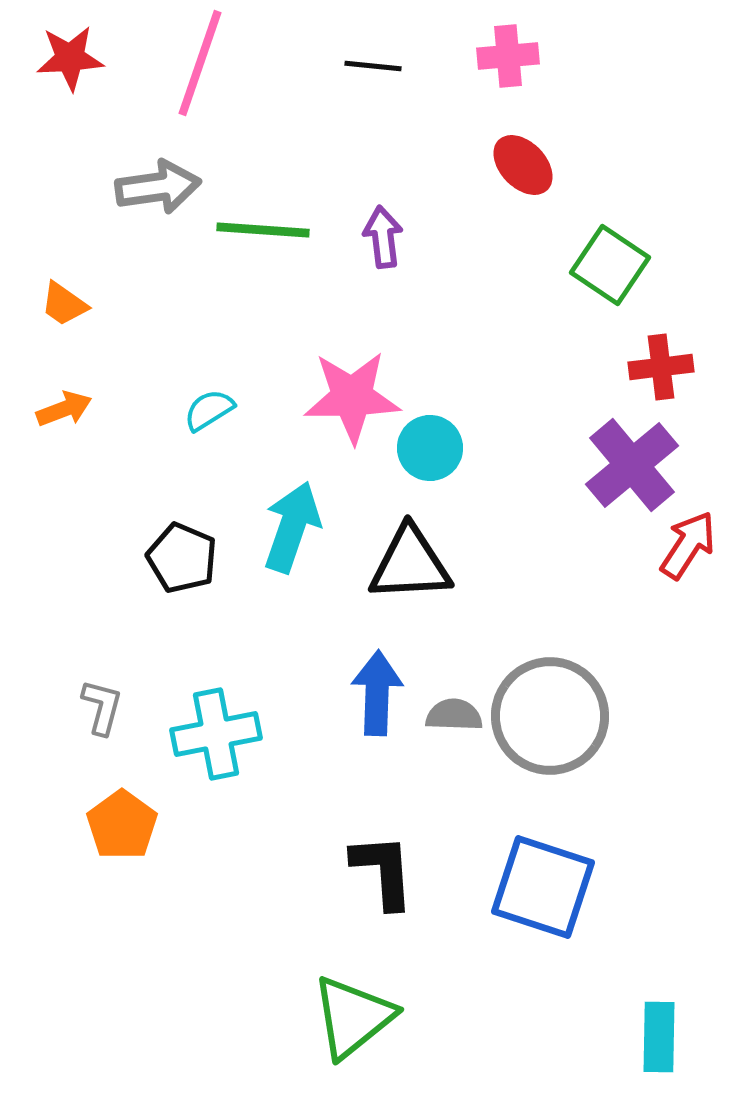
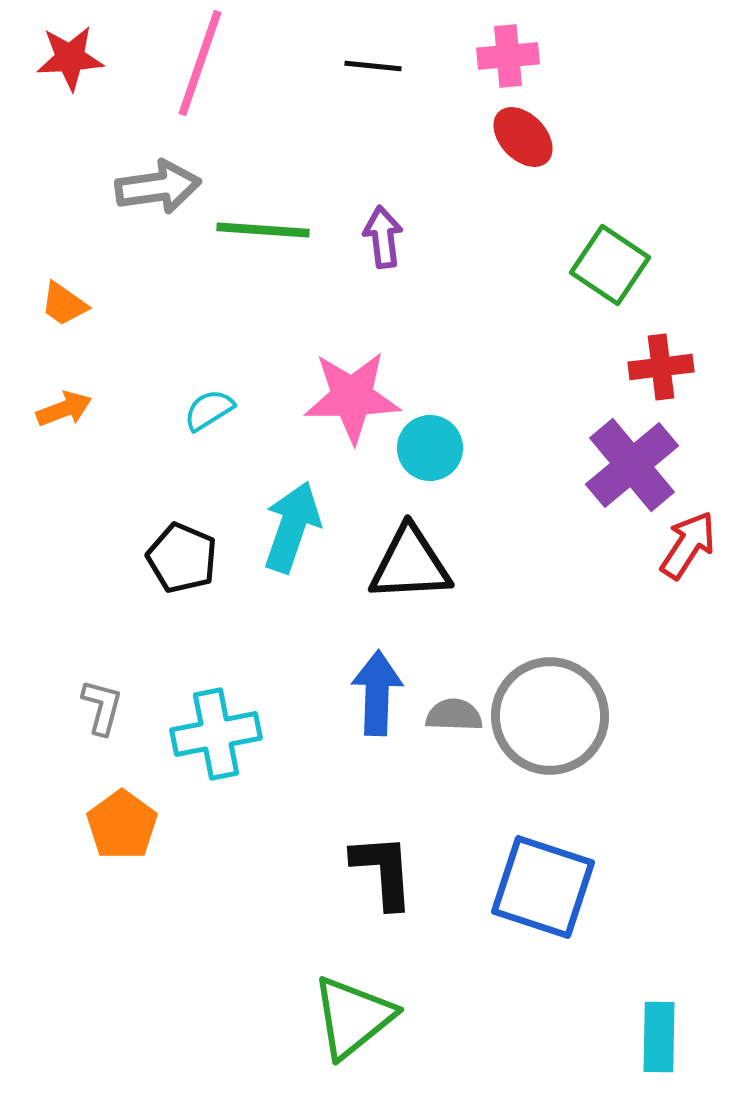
red ellipse: moved 28 px up
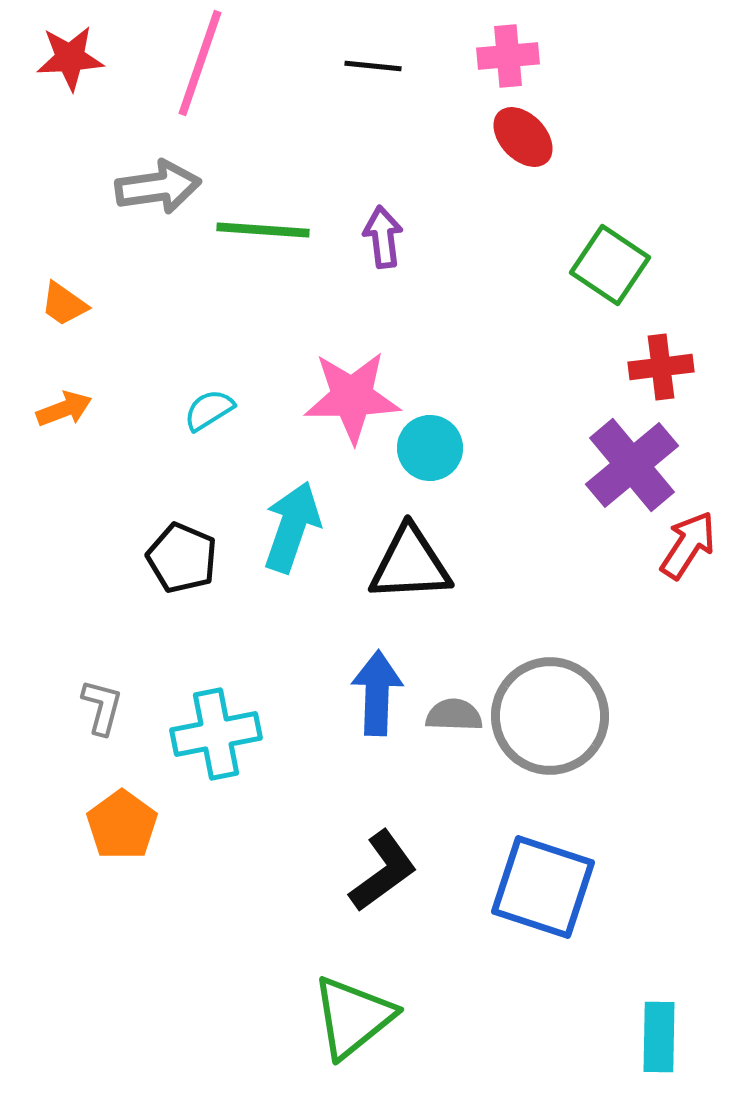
black L-shape: rotated 58 degrees clockwise
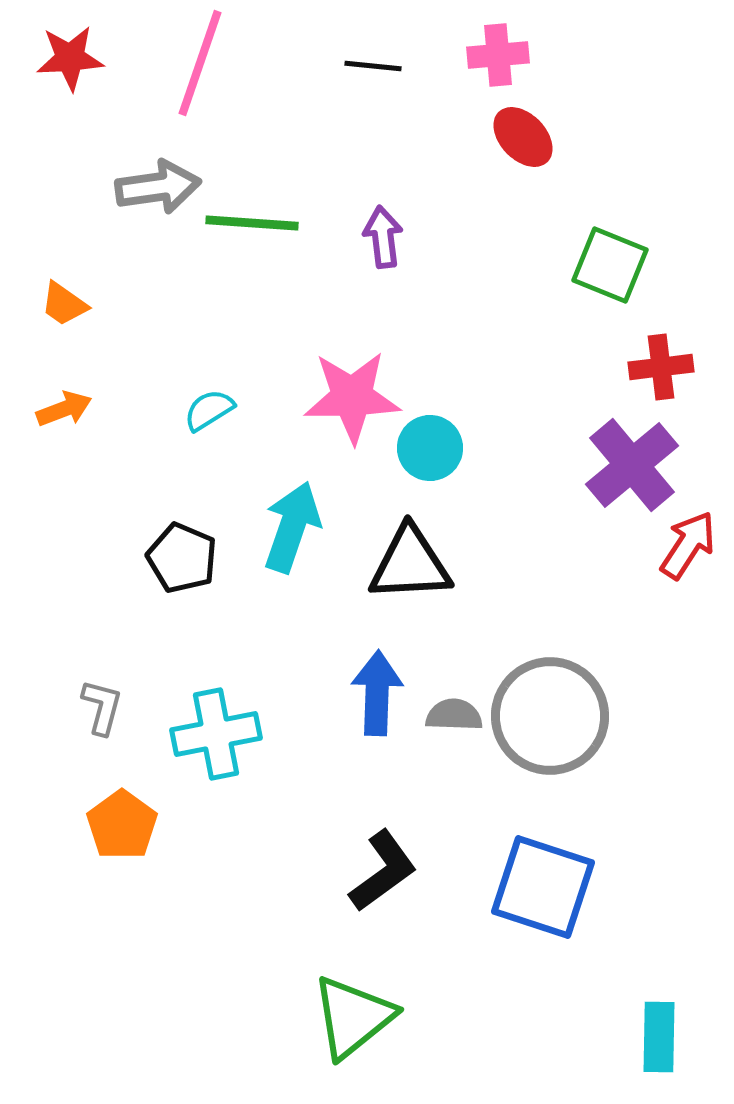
pink cross: moved 10 px left, 1 px up
green line: moved 11 px left, 7 px up
green square: rotated 12 degrees counterclockwise
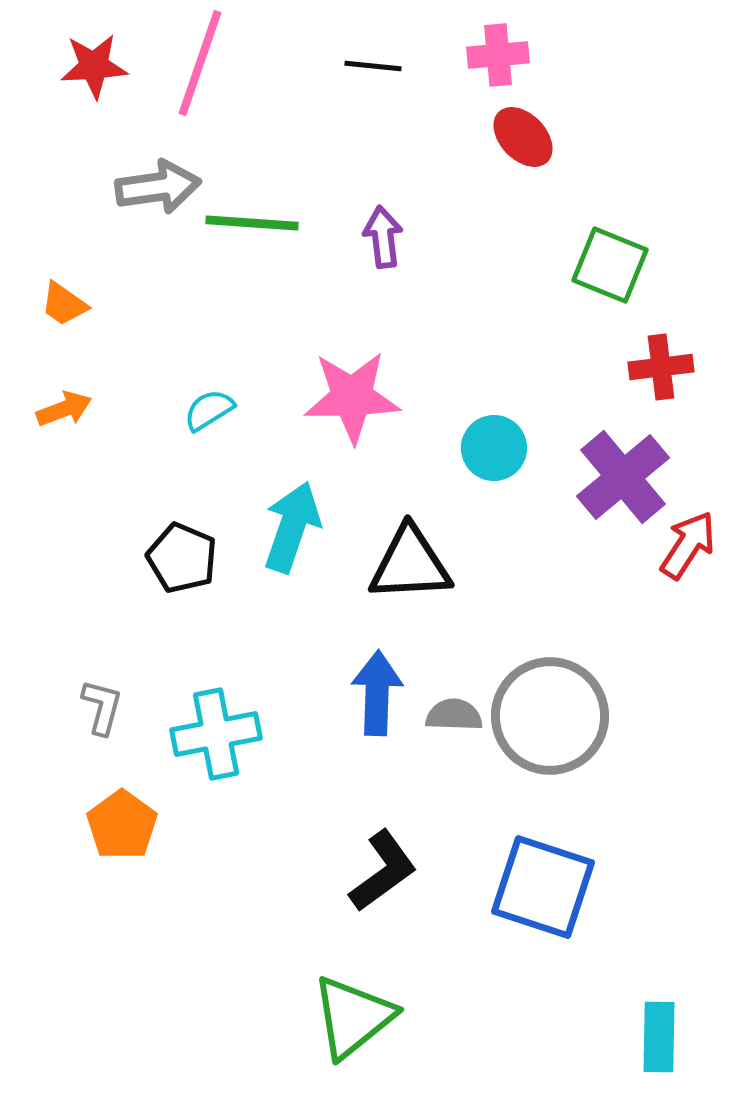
red star: moved 24 px right, 8 px down
cyan circle: moved 64 px right
purple cross: moved 9 px left, 12 px down
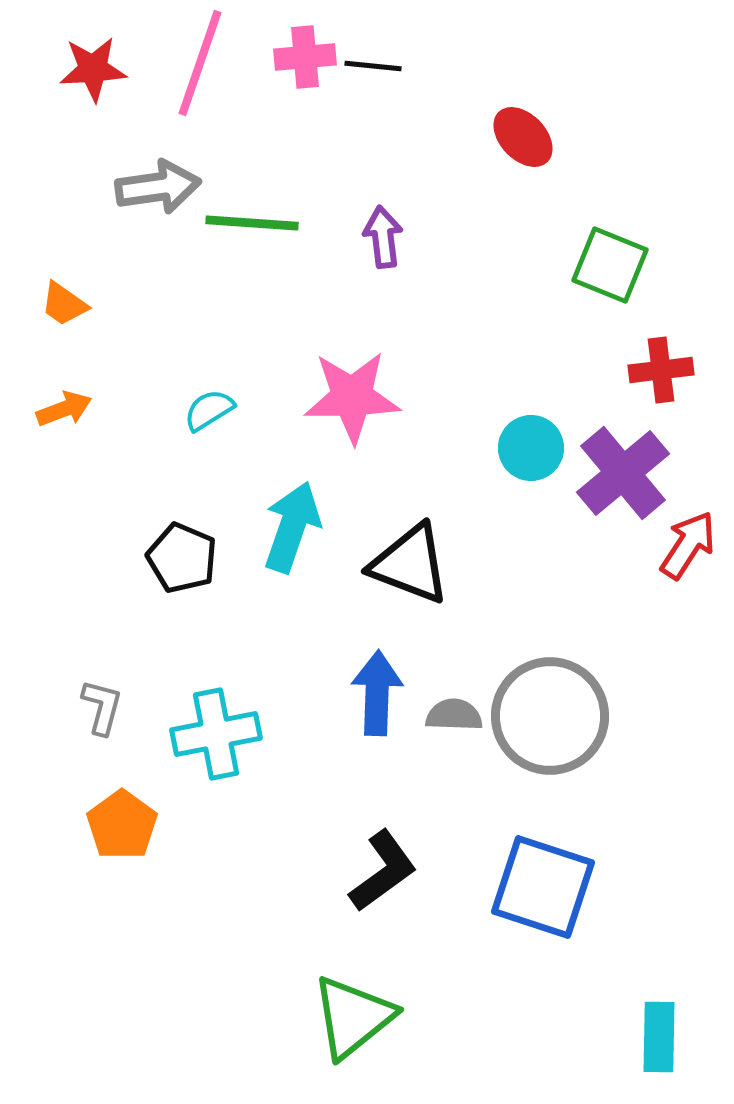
pink cross: moved 193 px left, 2 px down
red star: moved 1 px left, 3 px down
red cross: moved 3 px down
cyan circle: moved 37 px right
purple cross: moved 4 px up
black triangle: rotated 24 degrees clockwise
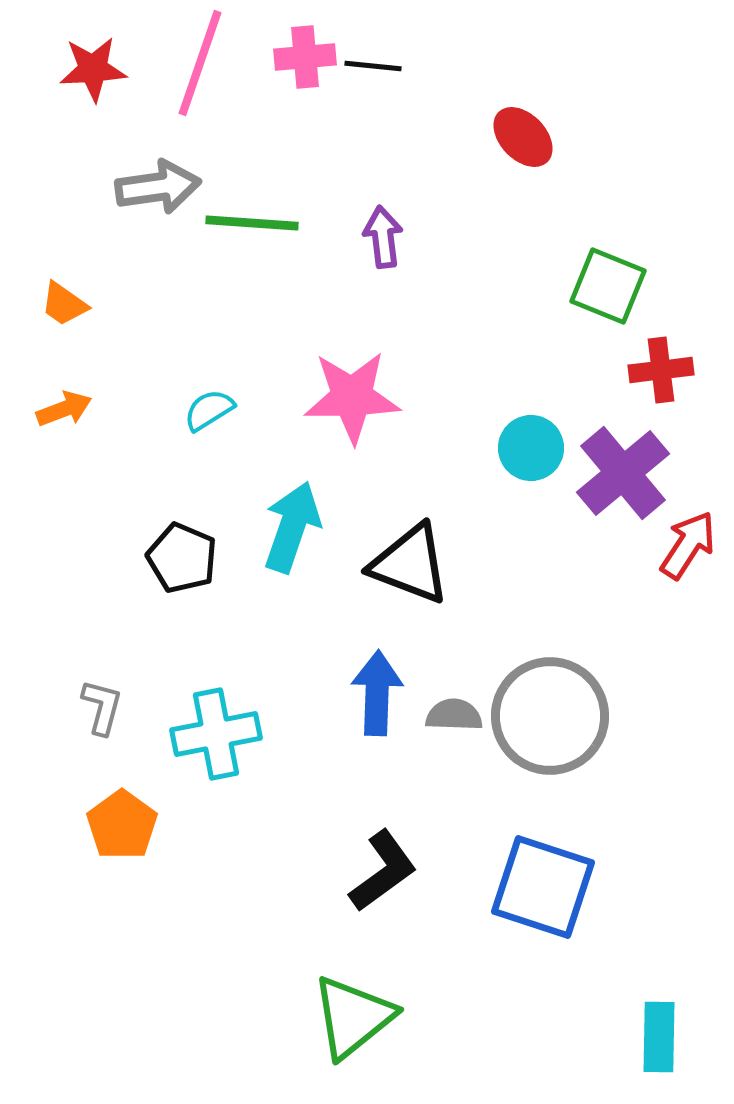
green square: moved 2 px left, 21 px down
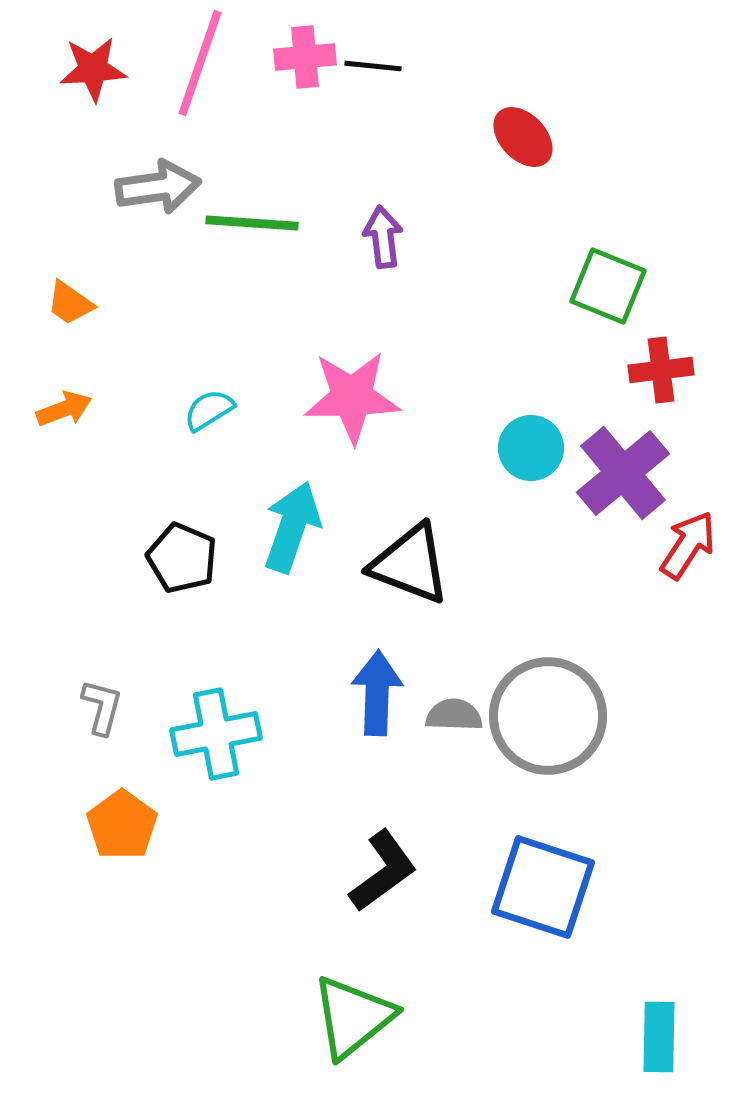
orange trapezoid: moved 6 px right, 1 px up
gray circle: moved 2 px left
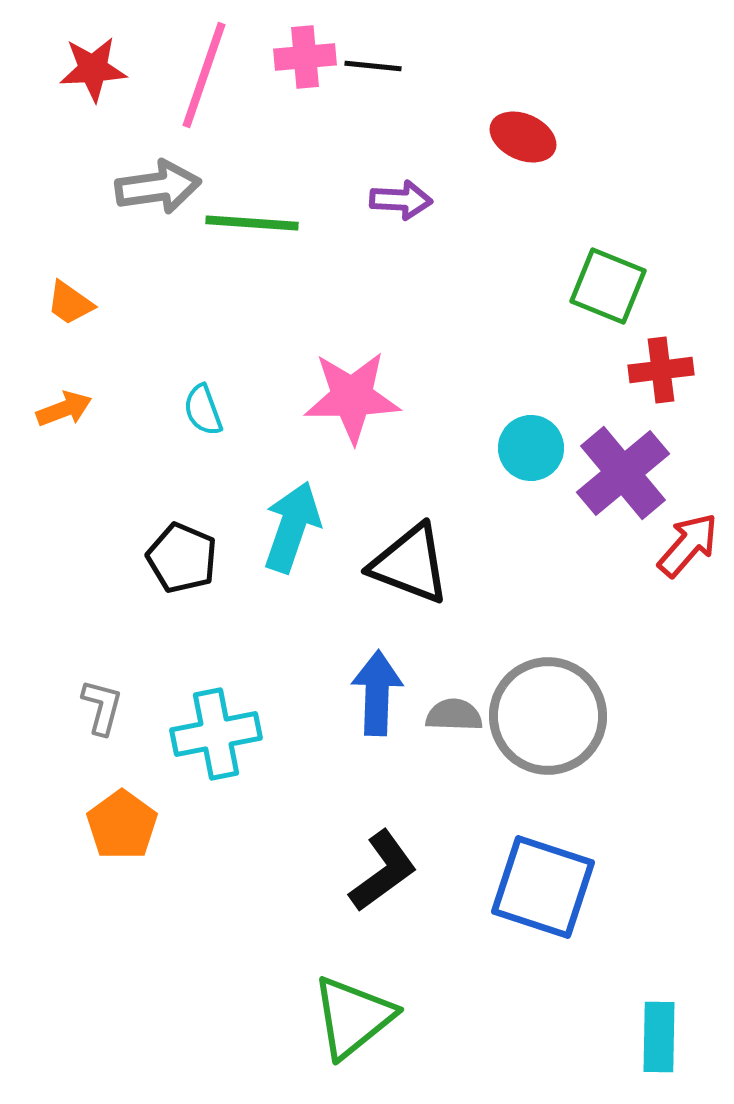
pink line: moved 4 px right, 12 px down
red ellipse: rotated 22 degrees counterclockwise
purple arrow: moved 18 px right, 37 px up; rotated 100 degrees clockwise
cyan semicircle: moved 6 px left; rotated 78 degrees counterclockwise
red arrow: rotated 8 degrees clockwise
